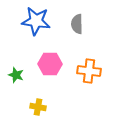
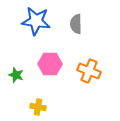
gray semicircle: moved 1 px left
orange cross: rotated 15 degrees clockwise
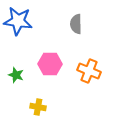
blue star: moved 18 px left
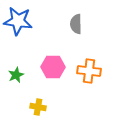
pink hexagon: moved 3 px right, 3 px down
orange cross: rotated 15 degrees counterclockwise
green star: rotated 28 degrees clockwise
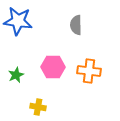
gray semicircle: moved 1 px down
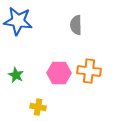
pink hexagon: moved 6 px right, 6 px down
green star: rotated 21 degrees counterclockwise
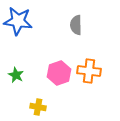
pink hexagon: rotated 20 degrees counterclockwise
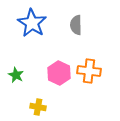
blue star: moved 14 px right, 2 px down; rotated 24 degrees clockwise
pink hexagon: rotated 15 degrees counterclockwise
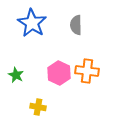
orange cross: moved 2 px left
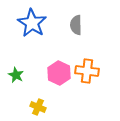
yellow cross: rotated 14 degrees clockwise
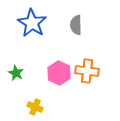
green star: moved 2 px up
yellow cross: moved 3 px left
